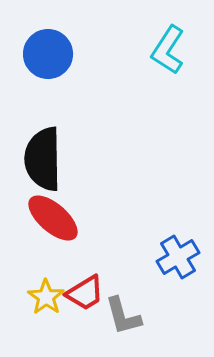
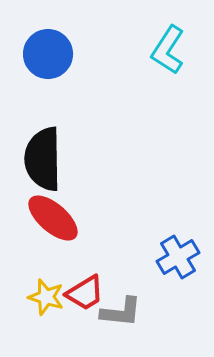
yellow star: rotated 18 degrees counterclockwise
gray L-shape: moved 2 px left, 4 px up; rotated 69 degrees counterclockwise
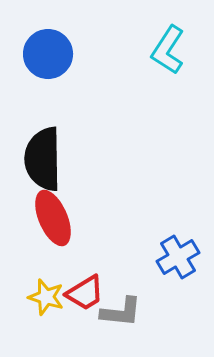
red ellipse: rotated 26 degrees clockwise
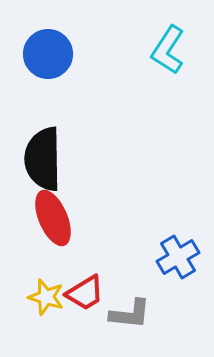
gray L-shape: moved 9 px right, 2 px down
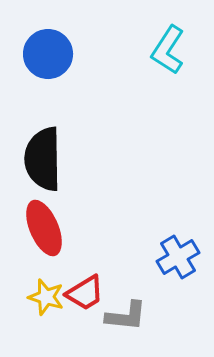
red ellipse: moved 9 px left, 10 px down
gray L-shape: moved 4 px left, 2 px down
